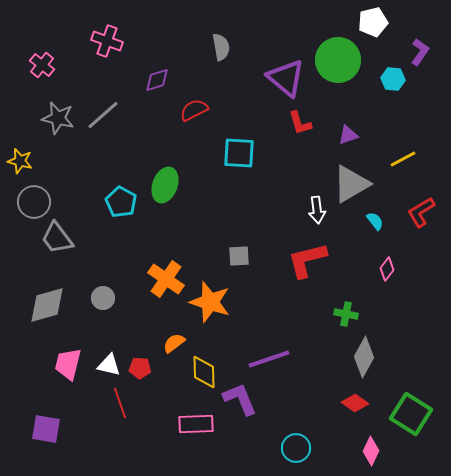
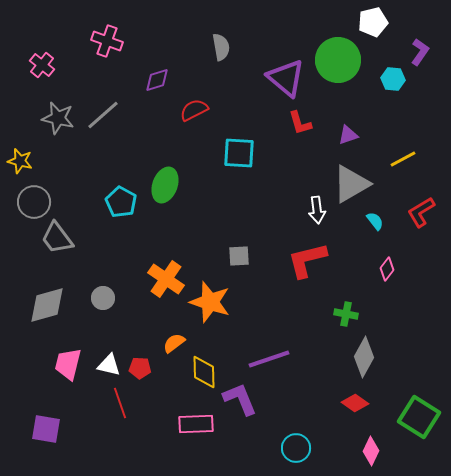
green square at (411, 414): moved 8 px right, 3 px down
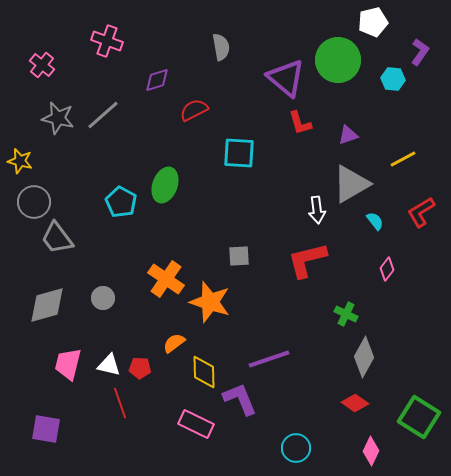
green cross at (346, 314): rotated 15 degrees clockwise
pink rectangle at (196, 424): rotated 28 degrees clockwise
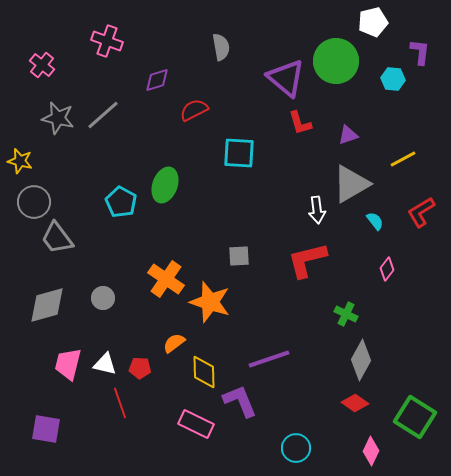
purple L-shape at (420, 52): rotated 28 degrees counterclockwise
green circle at (338, 60): moved 2 px left, 1 px down
gray diamond at (364, 357): moved 3 px left, 3 px down
white triangle at (109, 365): moved 4 px left, 1 px up
purple L-shape at (240, 399): moved 2 px down
green square at (419, 417): moved 4 px left
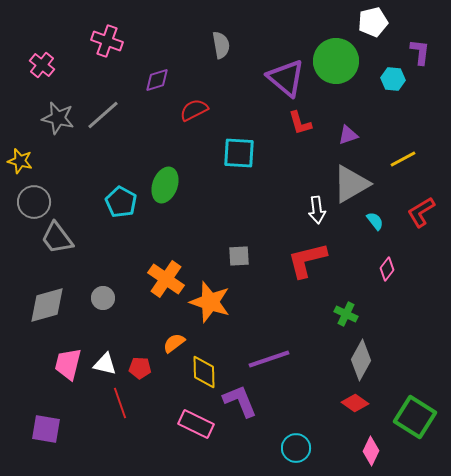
gray semicircle at (221, 47): moved 2 px up
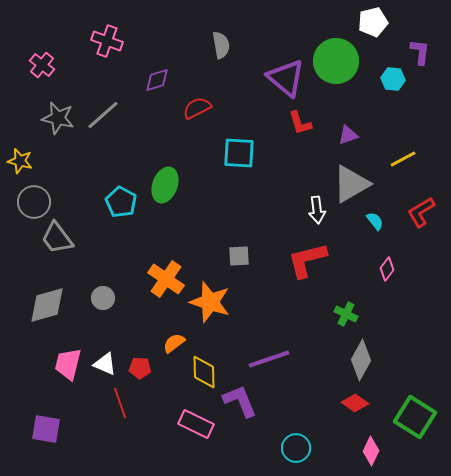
red semicircle at (194, 110): moved 3 px right, 2 px up
white triangle at (105, 364): rotated 10 degrees clockwise
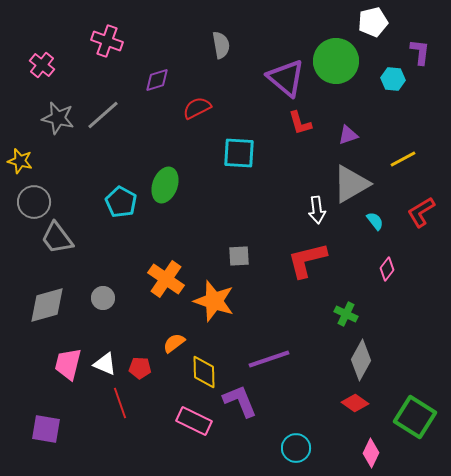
orange star at (210, 302): moved 4 px right, 1 px up
pink rectangle at (196, 424): moved 2 px left, 3 px up
pink diamond at (371, 451): moved 2 px down
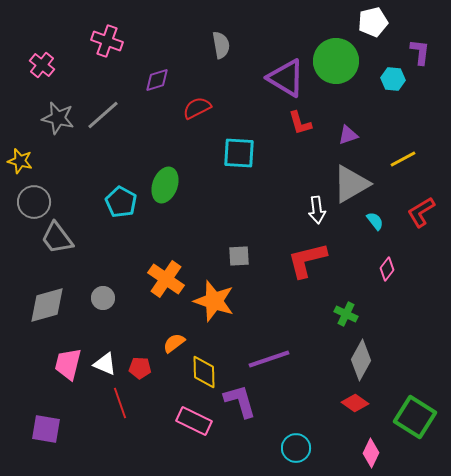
purple triangle at (286, 78): rotated 9 degrees counterclockwise
purple L-shape at (240, 401): rotated 6 degrees clockwise
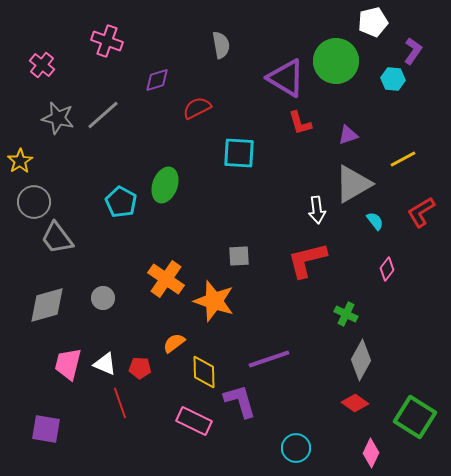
purple L-shape at (420, 52): moved 7 px left, 1 px up; rotated 28 degrees clockwise
yellow star at (20, 161): rotated 25 degrees clockwise
gray triangle at (351, 184): moved 2 px right
